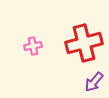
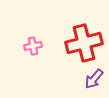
purple arrow: moved 3 px up
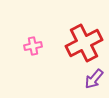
red cross: rotated 12 degrees counterclockwise
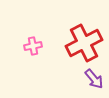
purple arrow: rotated 80 degrees counterclockwise
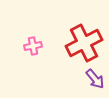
purple arrow: moved 1 px right
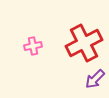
purple arrow: rotated 85 degrees clockwise
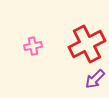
red cross: moved 3 px right, 1 px down
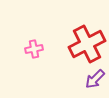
pink cross: moved 1 px right, 3 px down
